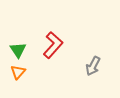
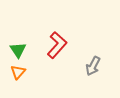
red L-shape: moved 4 px right
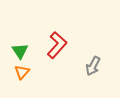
green triangle: moved 2 px right, 1 px down
orange triangle: moved 4 px right
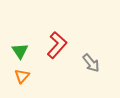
gray arrow: moved 2 px left, 3 px up; rotated 66 degrees counterclockwise
orange triangle: moved 4 px down
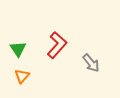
green triangle: moved 2 px left, 2 px up
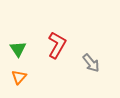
red L-shape: rotated 12 degrees counterclockwise
orange triangle: moved 3 px left, 1 px down
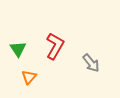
red L-shape: moved 2 px left, 1 px down
orange triangle: moved 10 px right
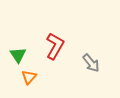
green triangle: moved 6 px down
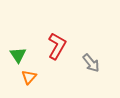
red L-shape: moved 2 px right
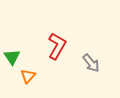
green triangle: moved 6 px left, 2 px down
orange triangle: moved 1 px left, 1 px up
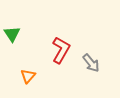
red L-shape: moved 4 px right, 4 px down
green triangle: moved 23 px up
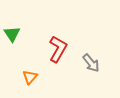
red L-shape: moved 3 px left, 1 px up
orange triangle: moved 2 px right, 1 px down
